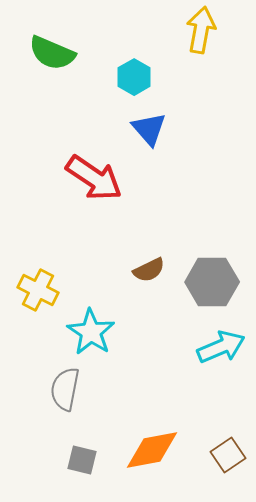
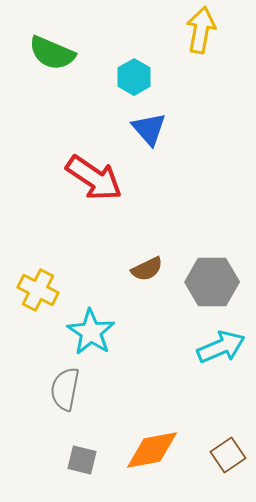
brown semicircle: moved 2 px left, 1 px up
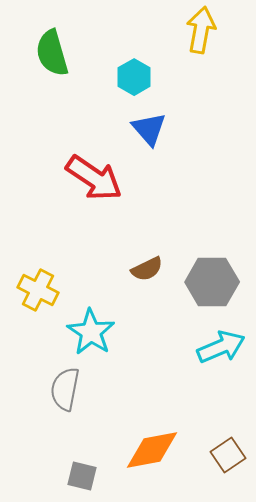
green semicircle: rotated 51 degrees clockwise
gray square: moved 16 px down
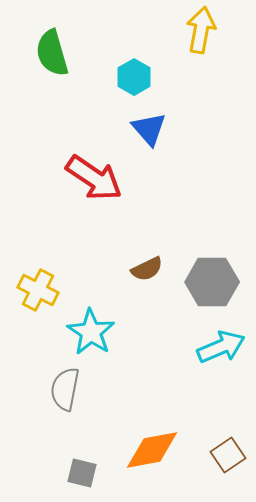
gray square: moved 3 px up
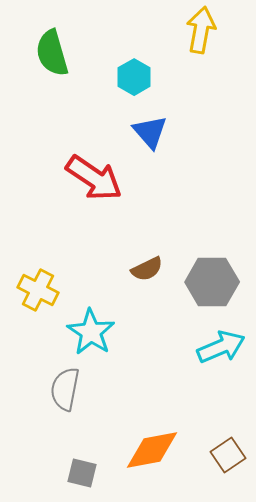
blue triangle: moved 1 px right, 3 px down
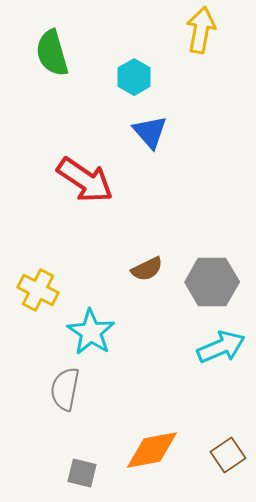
red arrow: moved 9 px left, 2 px down
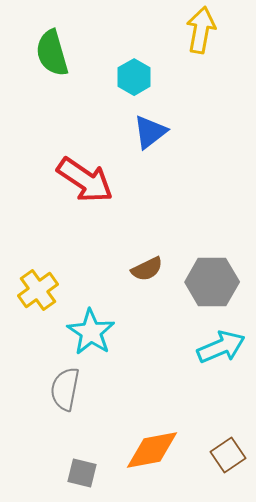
blue triangle: rotated 33 degrees clockwise
yellow cross: rotated 27 degrees clockwise
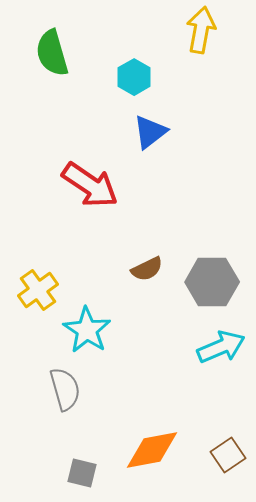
red arrow: moved 5 px right, 5 px down
cyan star: moved 4 px left, 2 px up
gray semicircle: rotated 153 degrees clockwise
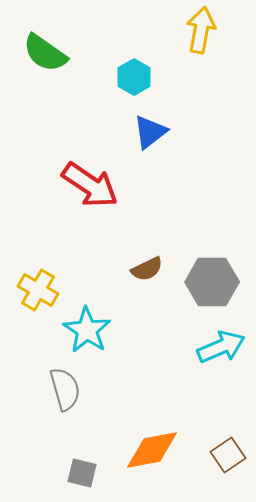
green semicircle: moved 7 px left; rotated 39 degrees counterclockwise
yellow cross: rotated 24 degrees counterclockwise
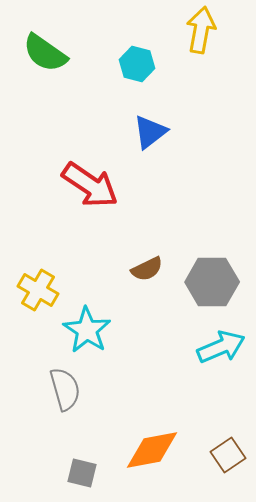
cyan hexagon: moved 3 px right, 13 px up; rotated 16 degrees counterclockwise
